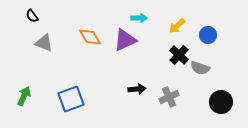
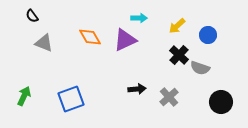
gray cross: rotated 18 degrees counterclockwise
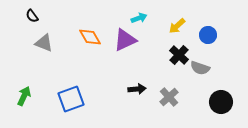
cyan arrow: rotated 21 degrees counterclockwise
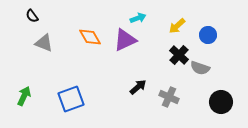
cyan arrow: moved 1 px left
black arrow: moved 1 px right, 2 px up; rotated 36 degrees counterclockwise
gray cross: rotated 24 degrees counterclockwise
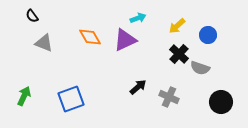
black cross: moved 1 px up
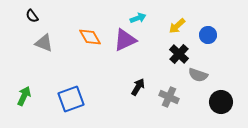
gray semicircle: moved 2 px left, 7 px down
black arrow: rotated 18 degrees counterclockwise
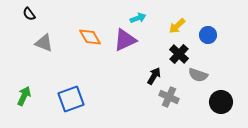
black semicircle: moved 3 px left, 2 px up
black arrow: moved 16 px right, 11 px up
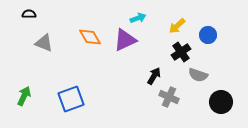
black semicircle: rotated 128 degrees clockwise
black cross: moved 2 px right, 2 px up; rotated 12 degrees clockwise
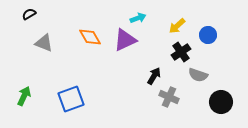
black semicircle: rotated 32 degrees counterclockwise
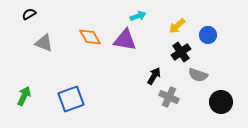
cyan arrow: moved 2 px up
purple triangle: rotated 35 degrees clockwise
